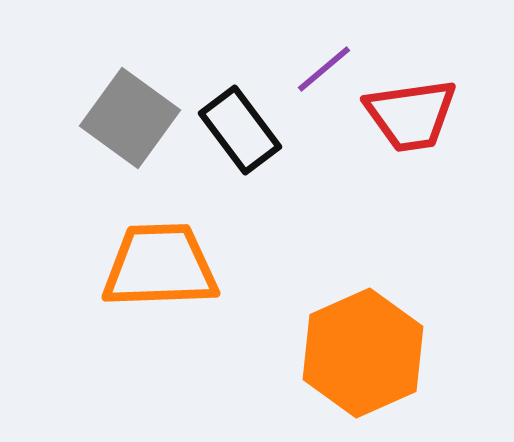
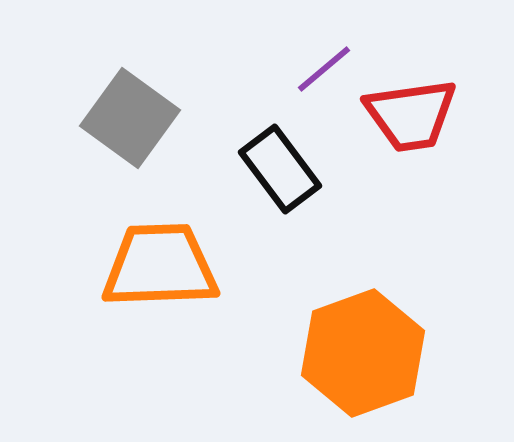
black rectangle: moved 40 px right, 39 px down
orange hexagon: rotated 4 degrees clockwise
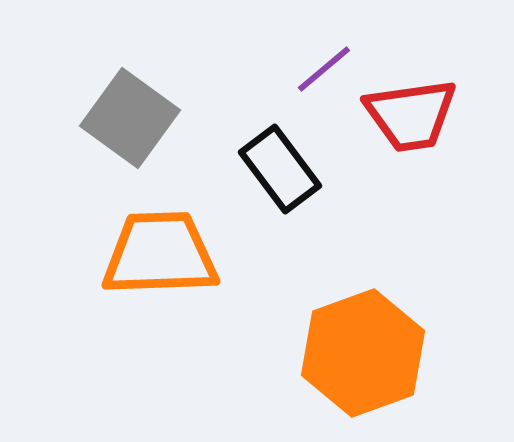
orange trapezoid: moved 12 px up
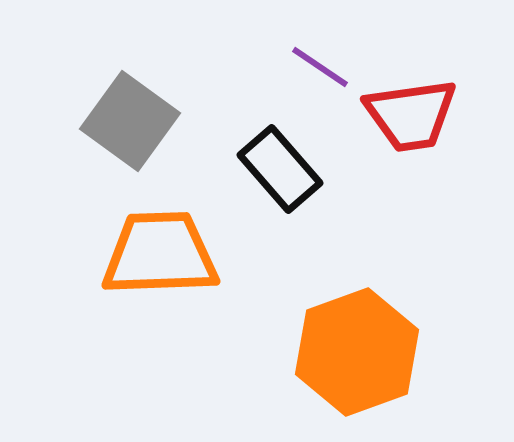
purple line: moved 4 px left, 2 px up; rotated 74 degrees clockwise
gray square: moved 3 px down
black rectangle: rotated 4 degrees counterclockwise
orange hexagon: moved 6 px left, 1 px up
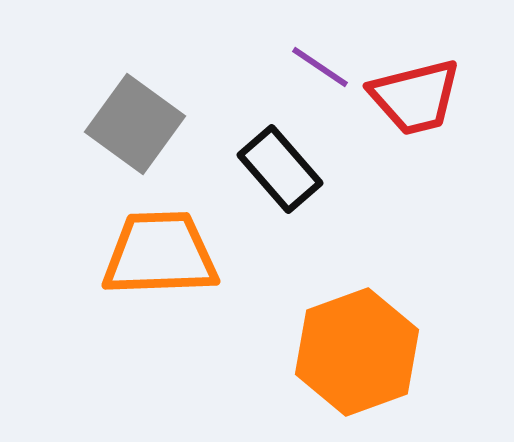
red trapezoid: moved 4 px right, 18 px up; rotated 6 degrees counterclockwise
gray square: moved 5 px right, 3 px down
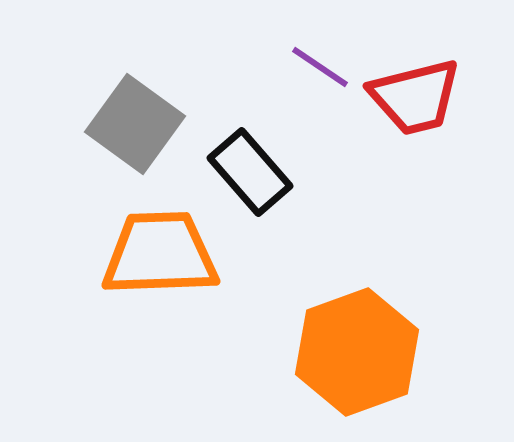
black rectangle: moved 30 px left, 3 px down
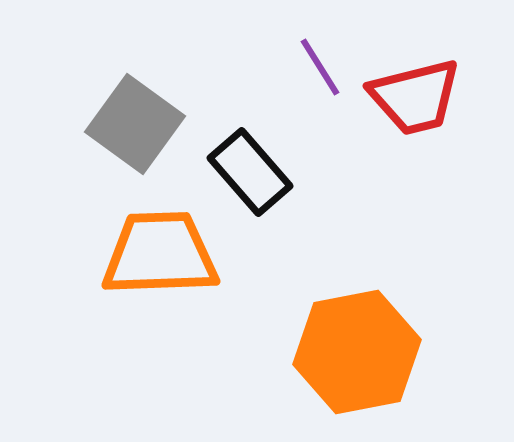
purple line: rotated 24 degrees clockwise
orange hexagon: rotated 9 degrees clockwise
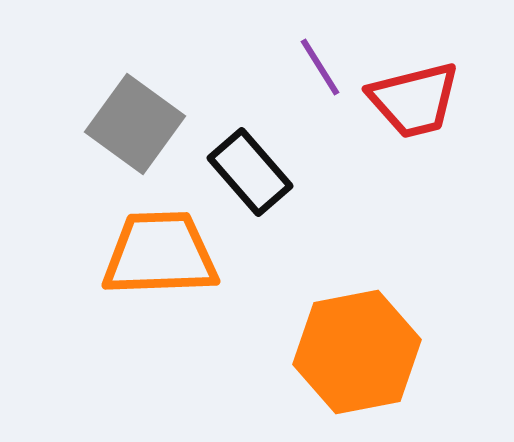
red trapezoid: moved 1 px left, 3 px down
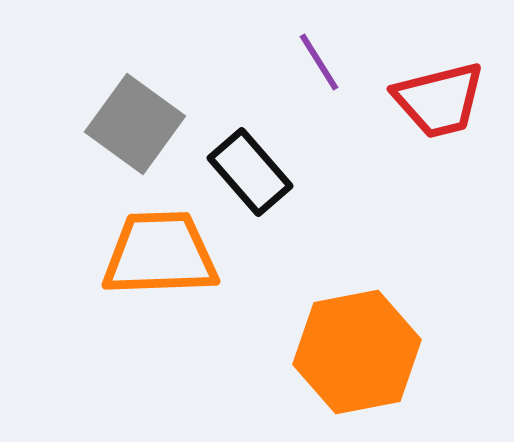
purple line: moved 1 px left, 5 px up
red trapezoid: moved 25 px right
